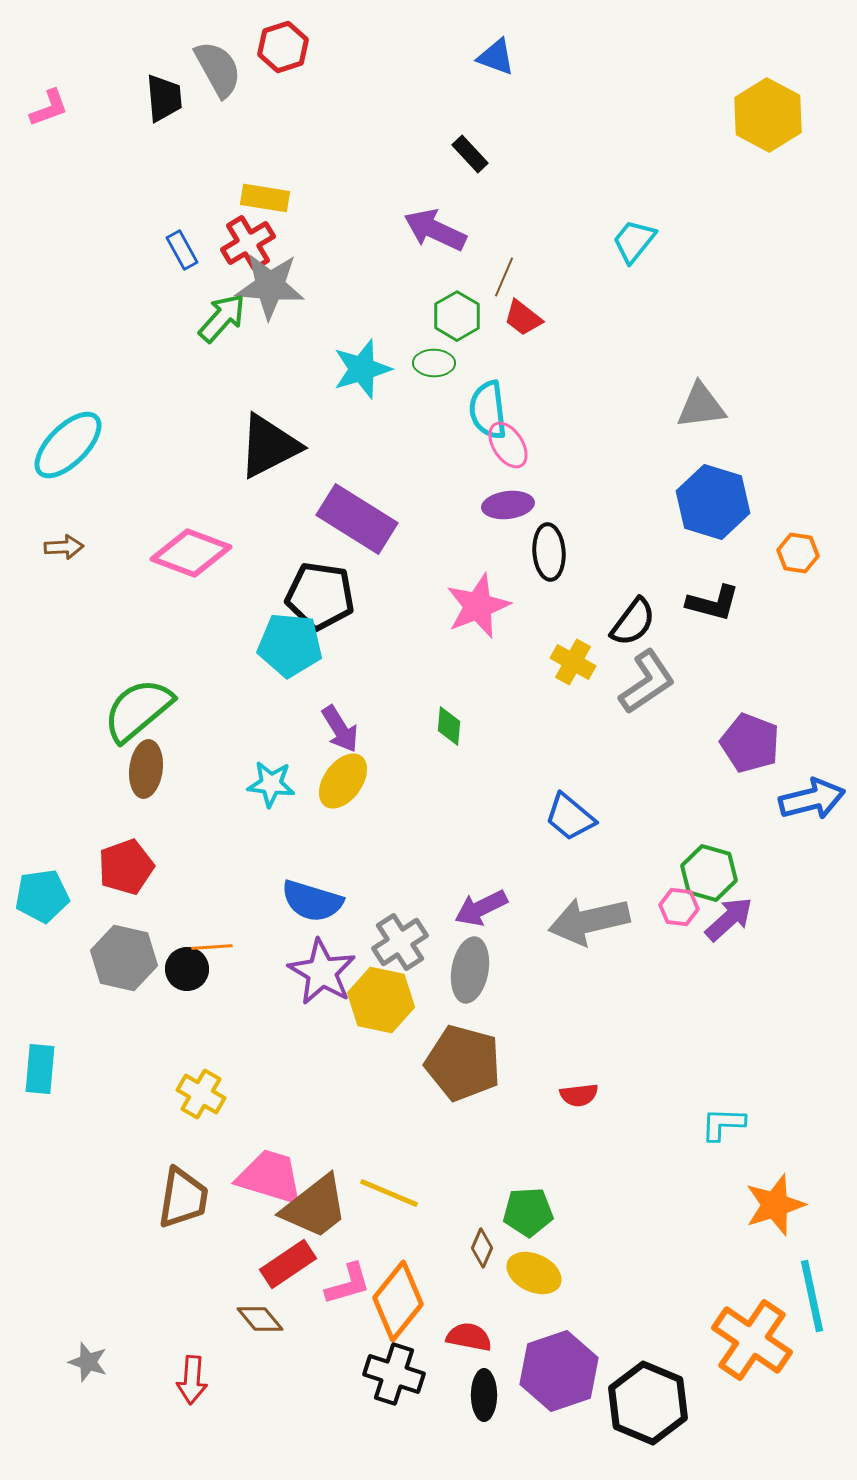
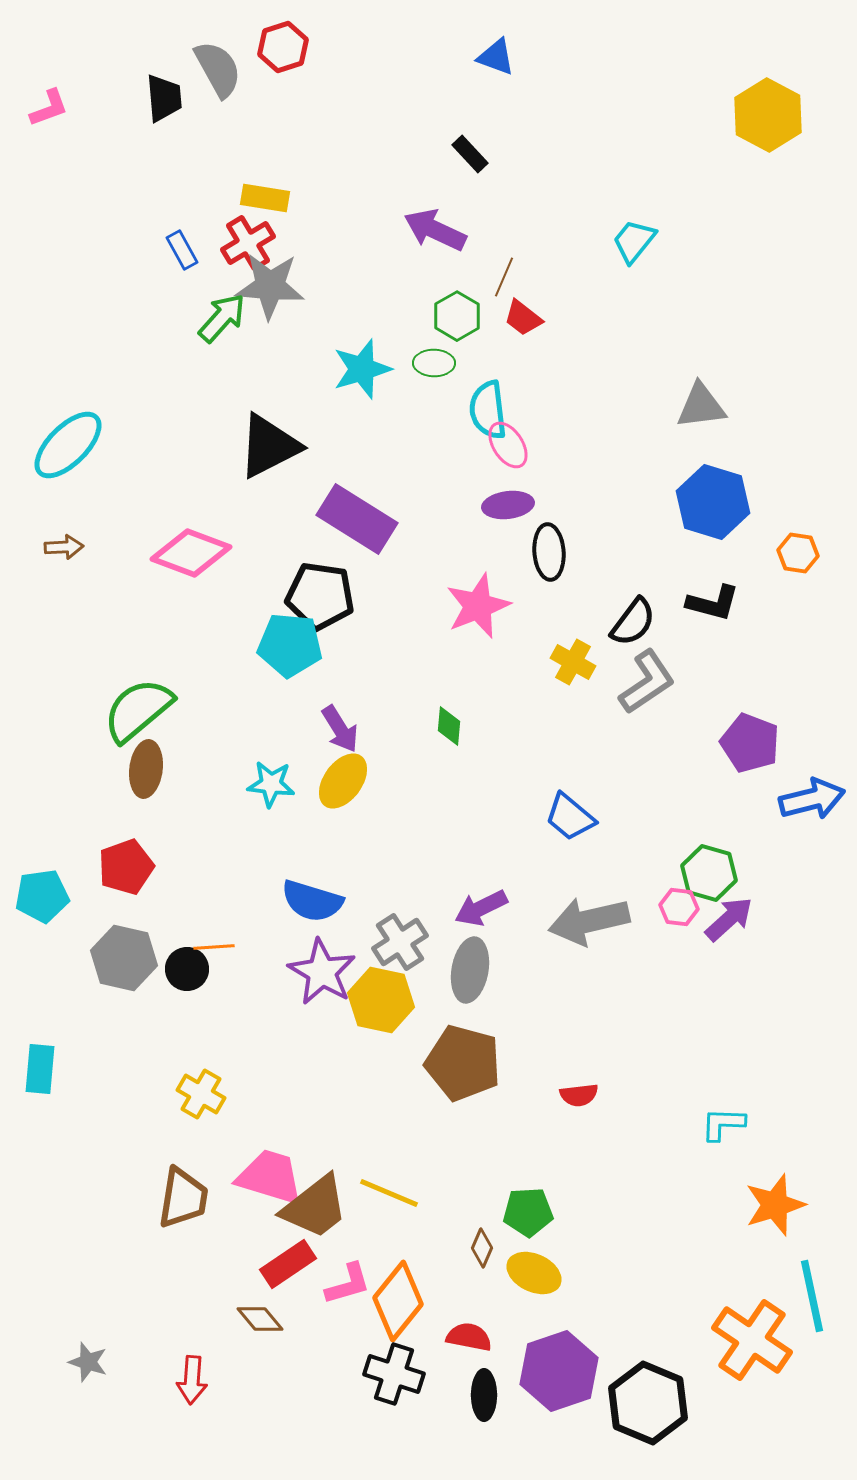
orange line at (212, 947): moved 2 px right
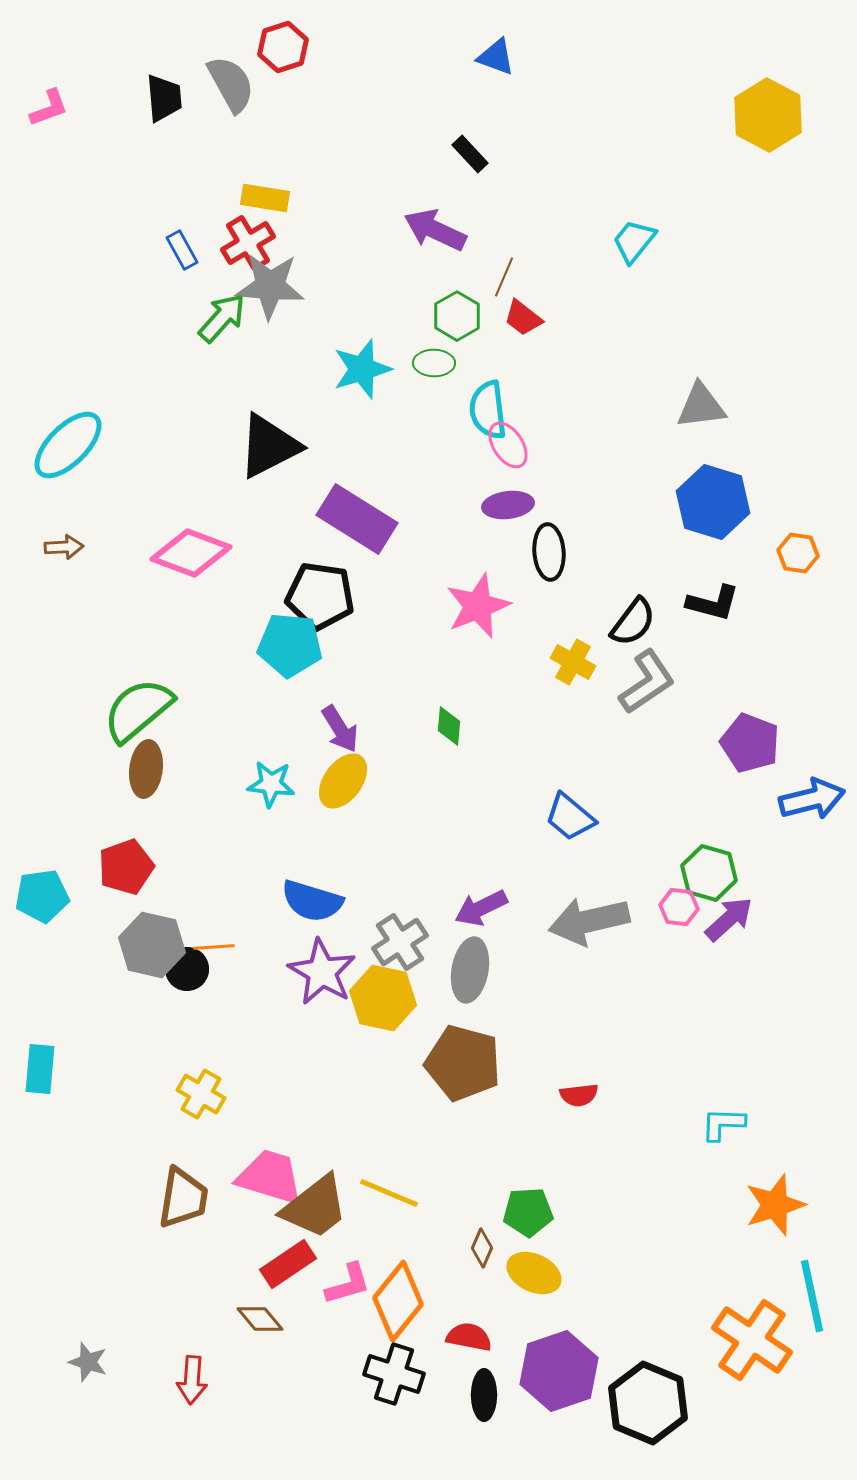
gray semicircle at (218, 69): moved 13 px right, 15 px down
gray hexagon at (124, 958): moved 28 px right, 13 px up
yellow hexagon at (381, 1000): moved 2 px right, 2 px up
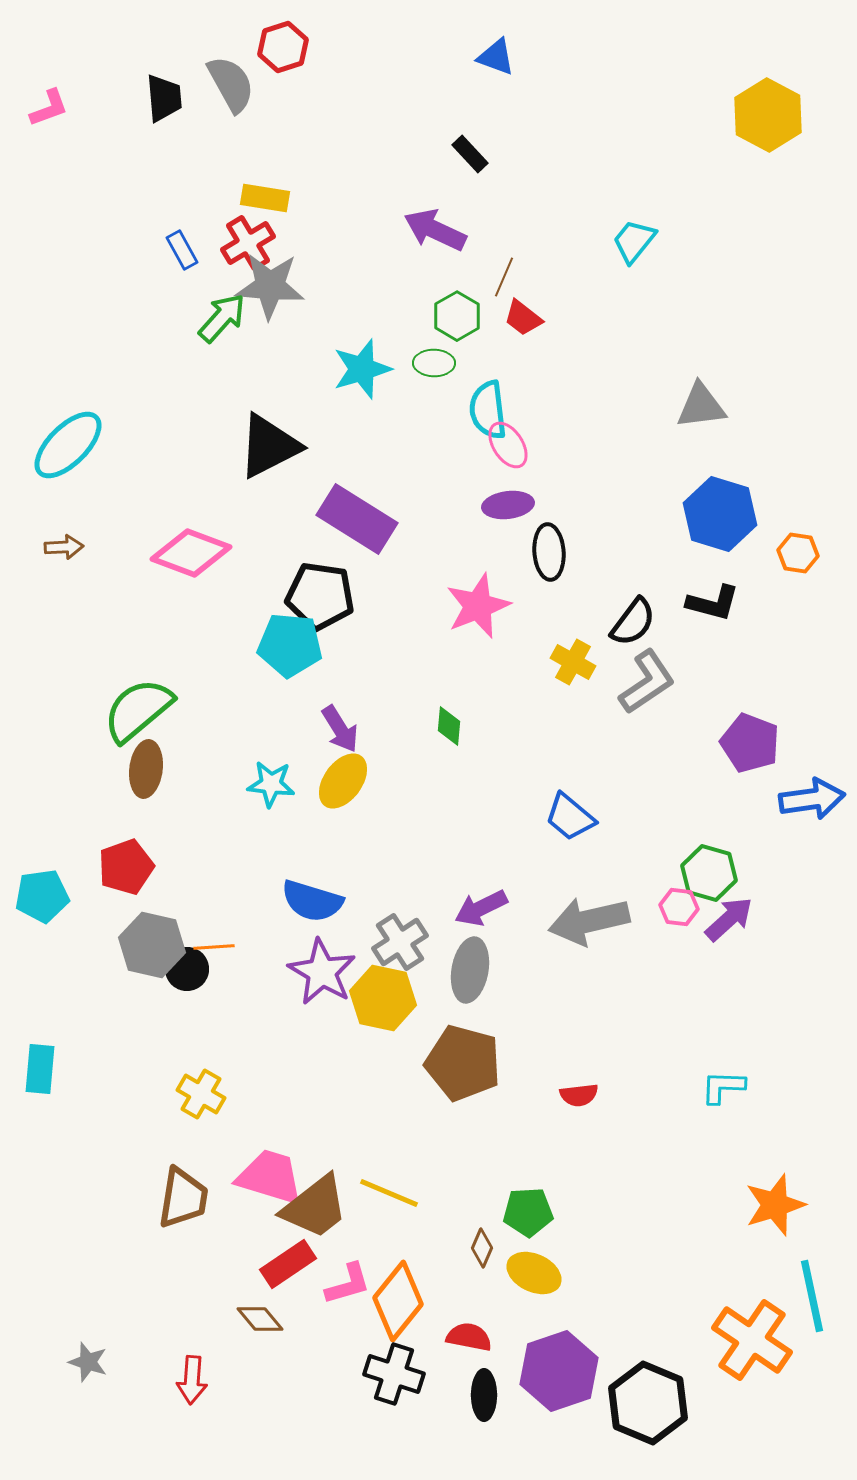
blue hexagon at (713, 502): moved 7 px right, 12 px down
blue arrow at (812, 799): rotated 6 degrees clockwise
cyan L-shape at (723, 1124): moved 37 px up
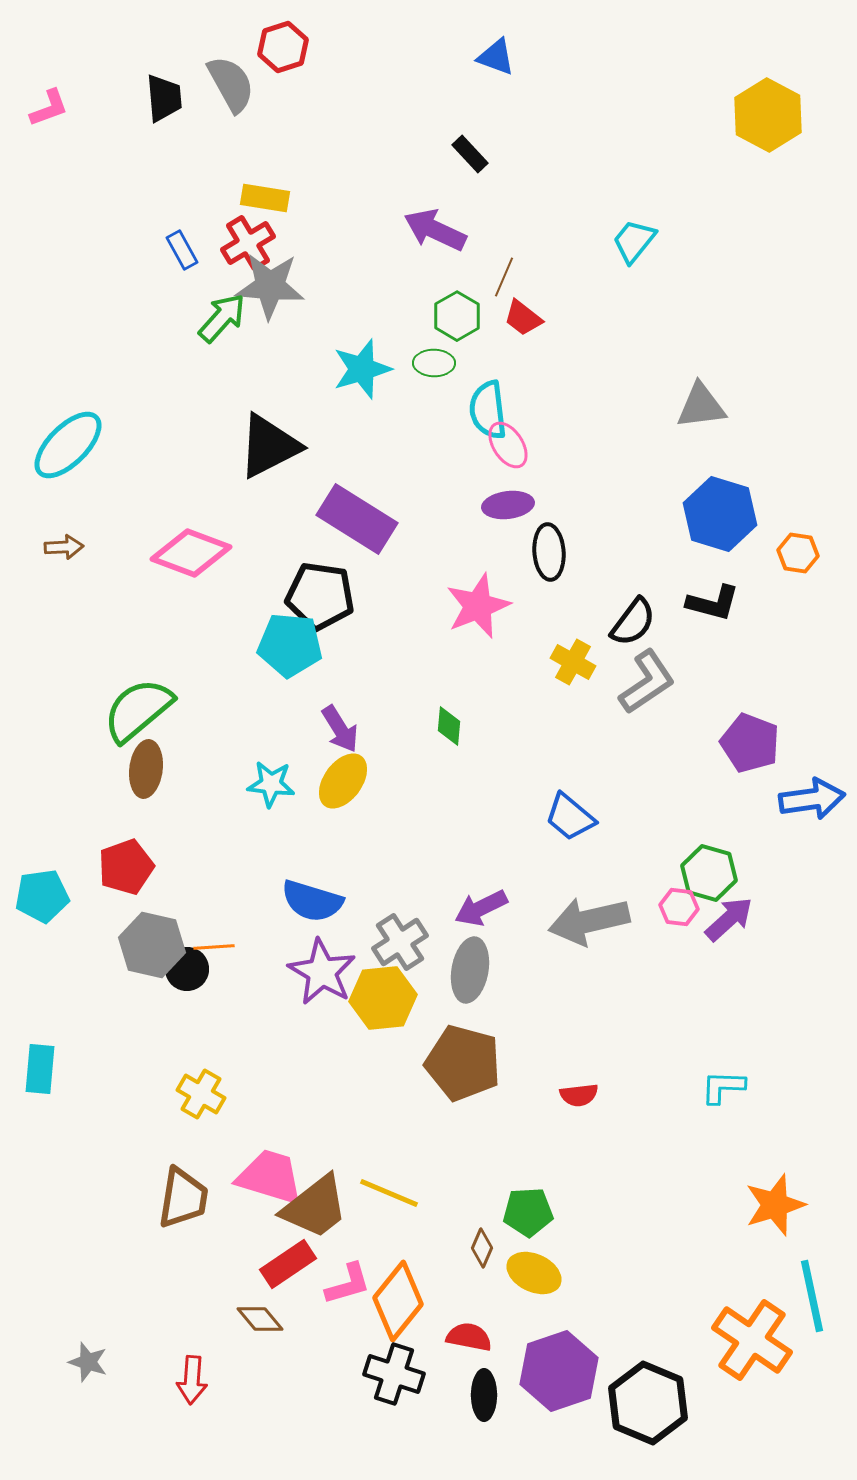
yellow hexagon at (383, 998): rotated 18 degrees counterclockwise
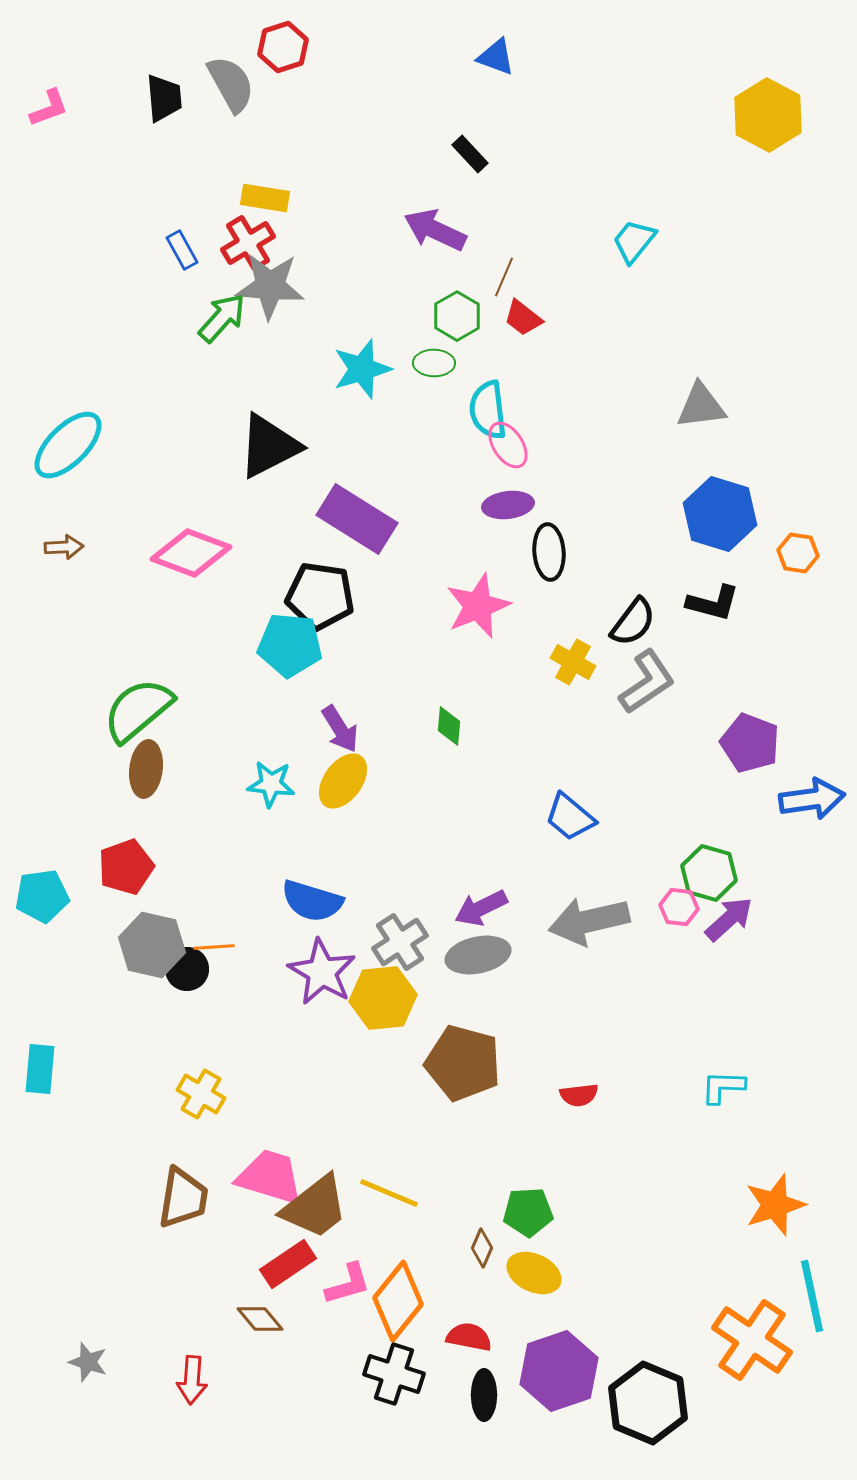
gray ellipse at (470, 970): moved 8 px right, 15 px up; rotated 68 degrees clockwise
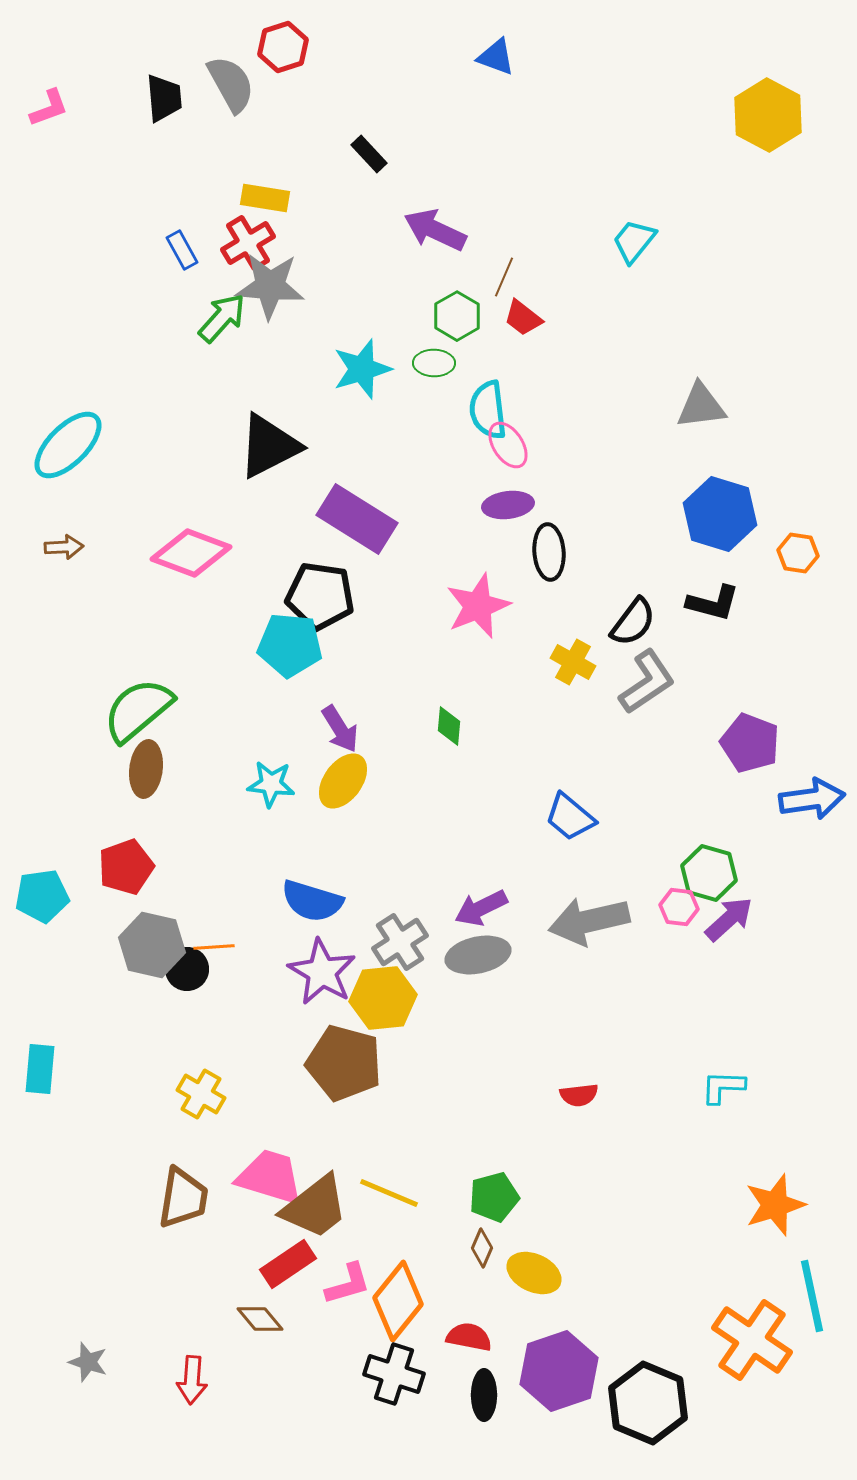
black rectangle at (470, 154): moved 101 px left
brown pentagon at (463, 1063): moved 119 px left
green pentagon at (528, 1212): moved 34 px left, 15 px up; rotated 12 degrees counterclockwise
